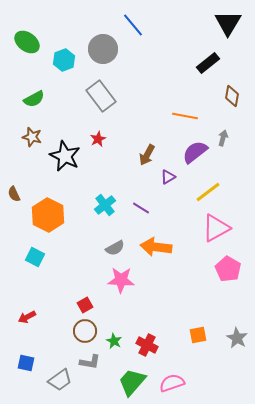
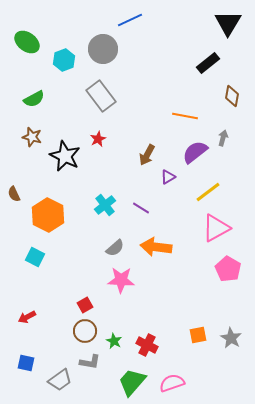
blue line: moved 3 px left, 5 px up; rotated 75 degrees counterclockwise
gray semicircle: rotated 12 degrees counterclockwise
gray star: moved 6 px left
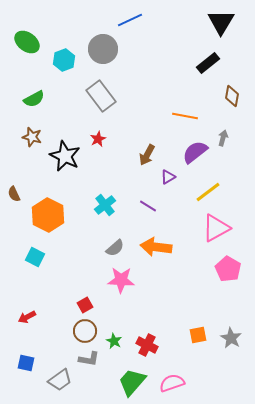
black triangle: moved 7 px left, 1 px up
purple line: moved 7 px right, 2 px up
gray L-shape: moved 1 px left, 3 px up
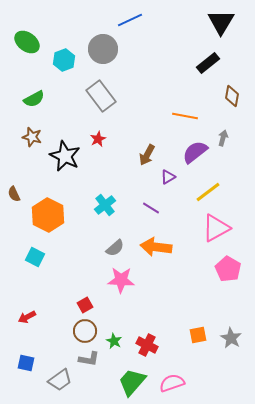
purple line: moved 3 px right, 2 px down
